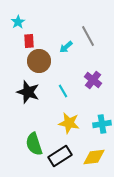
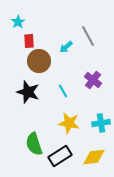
cyan cross: moved 1 px left, 1 px up
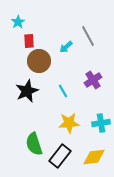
purple cross: rotated 18 degrees clockwise
black star: moved 1 px left, 1 px up; rotated 30 degrees clockwise
yellow star: rotated 15 degrees counterclockwise
black rectangle: rotated 20 degrees counterclockwise
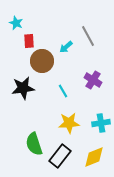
cyan star: moved 2 px left, 1 px down; rotated 16 degrees counterclockwise
brown circle: moved 3 px right
purple cross: rotated 24 degrees counterclockwise
black star: moved 4 px left, 3 px up; rotated 15 degrees clockwise
yellow diamond: rotated 15 degrees counterclockwise
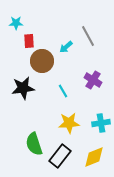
cyan star: rotated 24 degrees counterclockwise
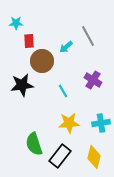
black star: moved 1 px left, 3 px up
yellow diamond: rotated 55 degrees counterclockwise
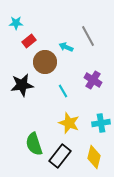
red rectangle: rotated 56 degrees clockwise
cyan arrow: rotated 64 degrees clockwise
brown circle: moved 3 px right, 1 px down
yellow star: rotated 25 degrees clockwise
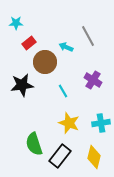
red rectangle: moved 2 px down
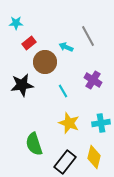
black rectangle: moved 5 px right, 6 px down
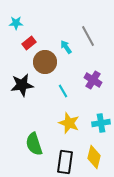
cyan arrow: rotated 32 degrees clockwise
black rectangle: rotated 30 degrees counterclockwise
